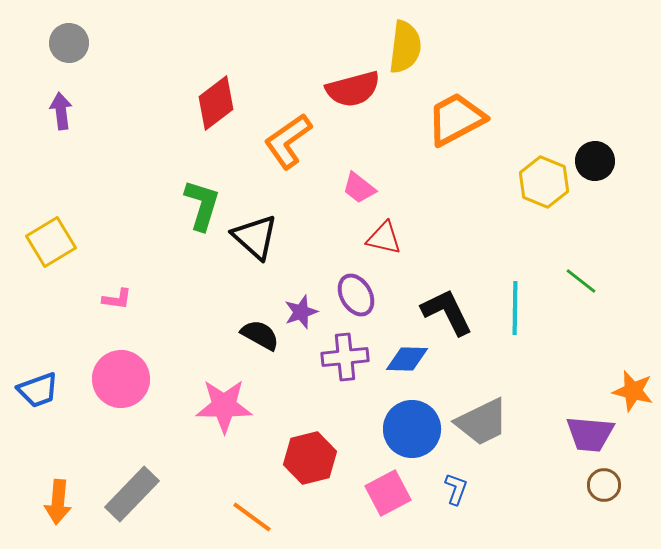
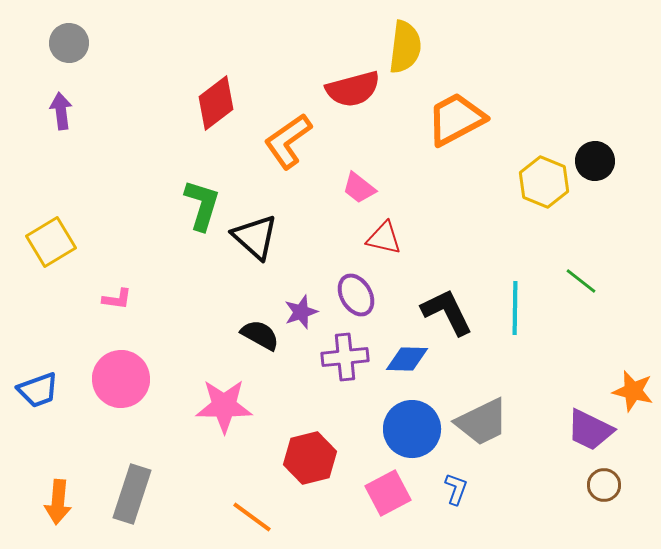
purple trapezoid: moved 4 px up; rotated 21 degrees clockwise
gray rectangle: rotated 26 degrees counterclockwise
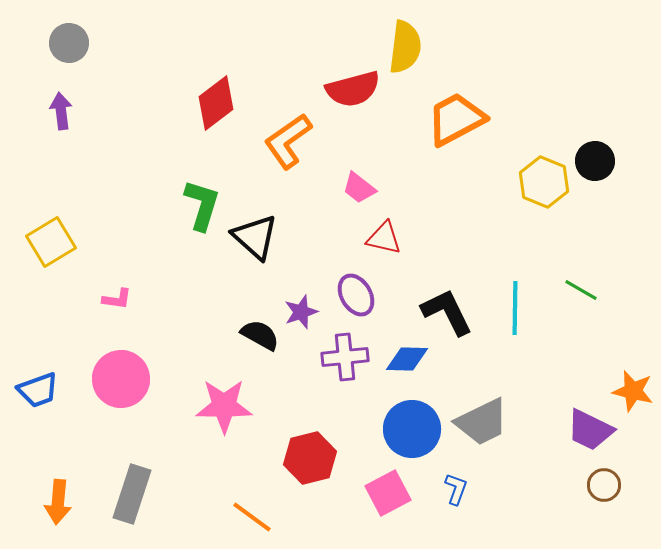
green line: moved 9 px down; rotated 8 degrees counterclockwise
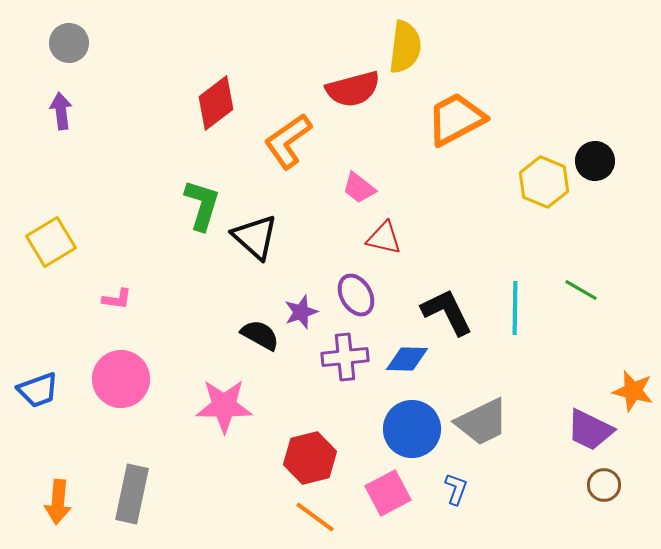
gray rectangle: rotated 6 degrees counterclockwise
orange line: moved 63 px right
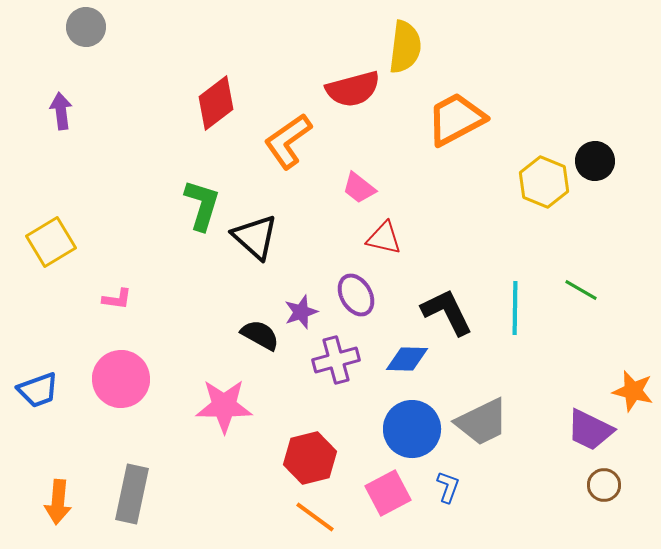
gray circle: moved 17 px right, 16 px up
purple cross: moved 9 px left, 3 px down; rotated 9 degrees counterclockwise
blue L-shape: moved 8 px left, 2 px up
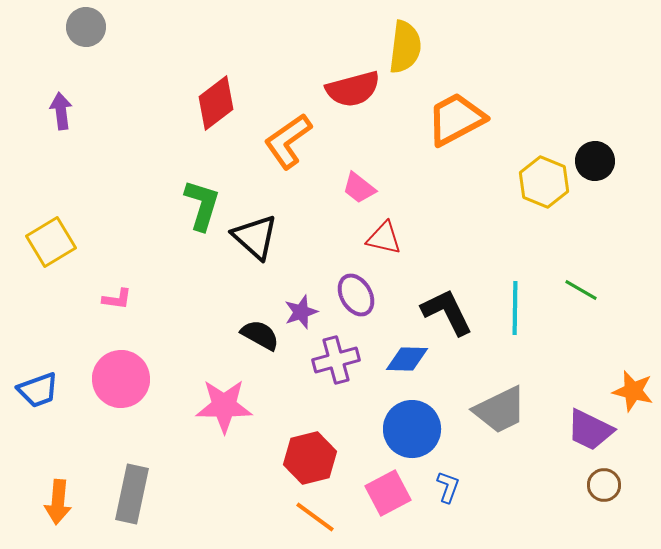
gray trapezoid: moved 18 px right, 12 px up
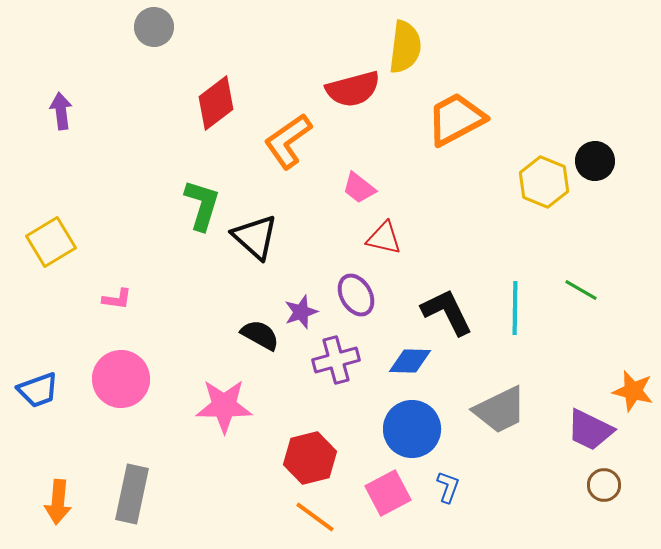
gray circle: moved 68 px right
blue diamond: moved 3 px right, 2 px down
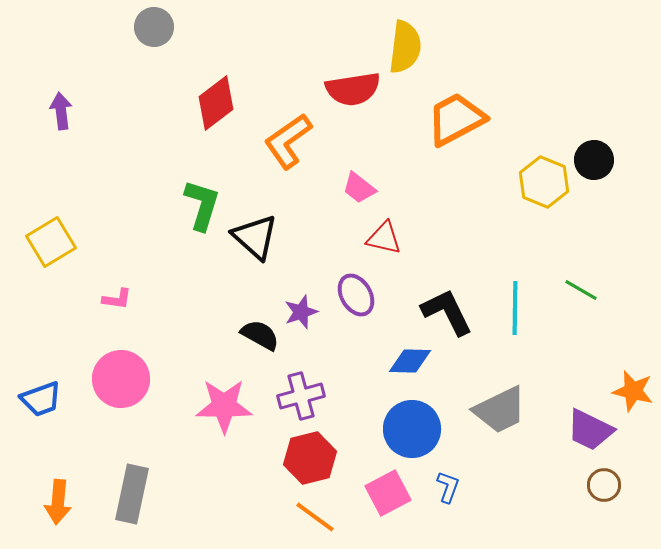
red semicircle: rotated 6 degrees clockwise
black circle: moved 1 px left, 1 px up
purple cross: moved 35 px left, 36 px down
blue trapezoid: moved 3 px right, 9 px down
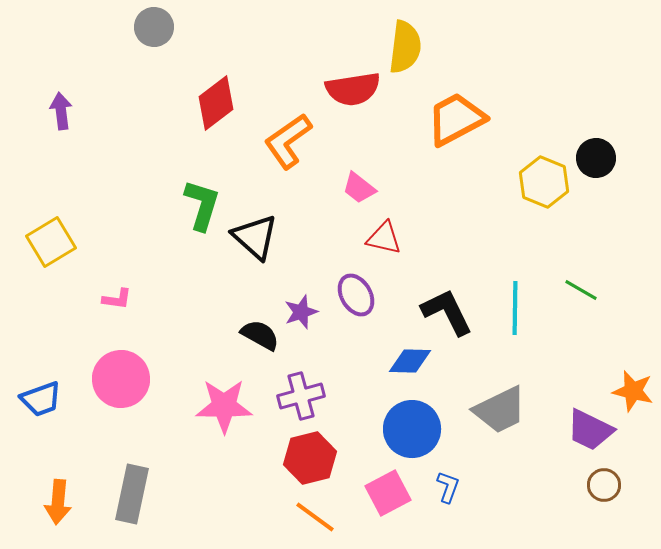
black circle: moved 2 px right, 2 px up
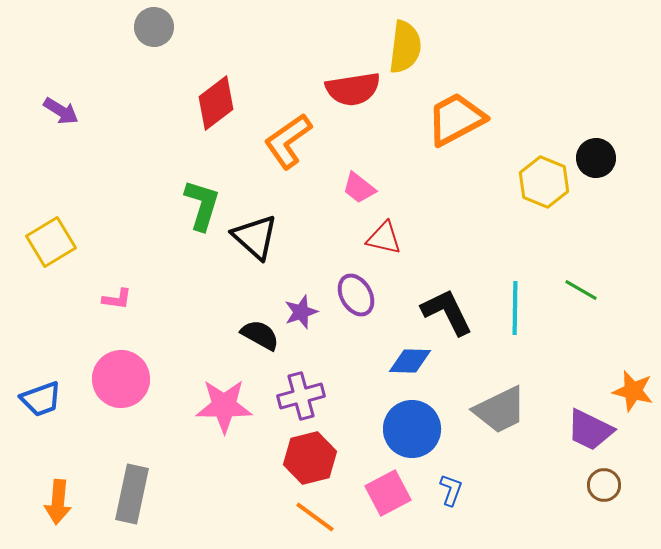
purple arrow: rotated 129 degrees clockwise
blue L-shape: moved 3 px right, 3 px down
